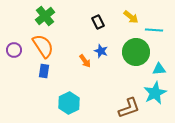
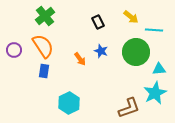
orange arrow: moved 5 px left, 2 px up
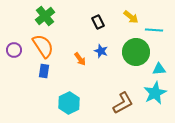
brown L-shape: moved 6 px left, 5 px up; rotated 10 degrees counterclockwise
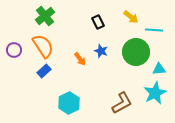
blue rectangle: rotated 40 degrees clockwise
brown L-shape: moved 1 px left
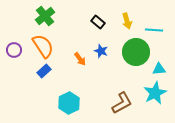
yellow arrow: moved 4 px left, 4 px down; rotated 35 degrees clockwise
black rectangle: rotated 24 degrees counterclockwise
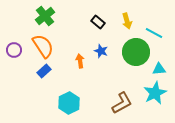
cyan line: moved 3 px down; rotated 24 degrees clockwise
orange arrow: moved 2 px down; rotated 152 degrees counterclockwise
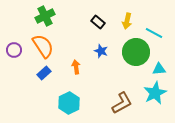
green cross: rotated 12 degrees clockwise
yellow arrow: rotated 28 degrees clockwise
orange arrow: moved 4 px left, 6 px down
blue rectangle: moved 2 px down
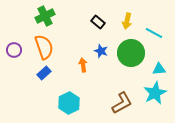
orange semicircle: moved 1 px right, 1 px down; rotated 15 degrees clockwise
green circle: moved 5 px left, 1 px down
orange arrow: moved 7 px right, 2 px up
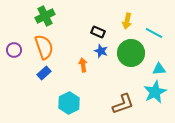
black rectangle: moved 10 px down; rotated 16 degrees counterclockwise
cyan star: moved 1 px up
brown L-shape: moved 1 px right, 1 px down; rotated 10 degrees clockwise
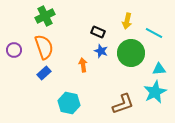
cyan hexagon: rotated 20 degrees counterclockwise
